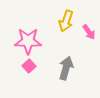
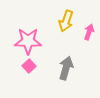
pink arrow: rotated 126 degrees counterclockwise
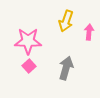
pink arrow: rotated 14 degrees counterclockwise
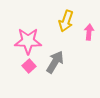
gray arrow: moved 11 px left, 6 px up; rotated 15 degrees clockwise
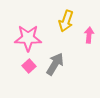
pink arrow: moved 3 px down
pink star: moved 3 px up
gray arrow: moved 2 px down
